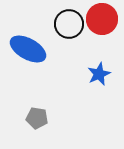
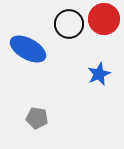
red circle: moved 2 px right
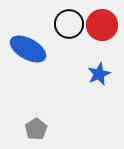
red circle: moved 2 px left, 6 px down
gray pentagon: moved 1 px left, 11 px down; rotated 30 degrees clockwise
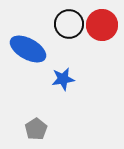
blue star: moved 36 px left, 5 px down; rotated 15 degrees clockwise
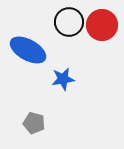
black circle: moved 2 px up
blue ellipse: moved 1 px down
gray pentagon: moved 2 px left, 6 px up; rotated 25 degrees counterclockwise
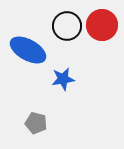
black circle: moved 2 px left, 4 px down
gray pentagon: moved 2 px right
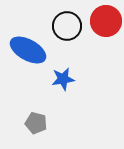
red circle: moved 4 px right, 4 px up
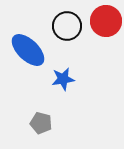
blue ellipse: rotated 15 degrees clockwise
gray pentagon: moved 5 px right
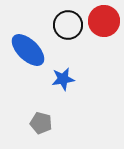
red circle: moved 2 px left
black circle: moved 1 px right, 1 px up
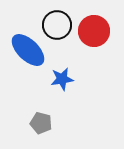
red circle: moved 10 px left, 10 px down
black circle: moved 11 px left
blue star: moved 1 px left
